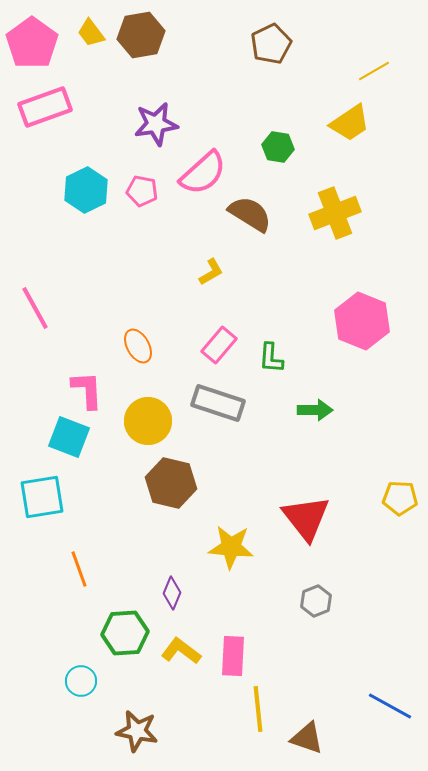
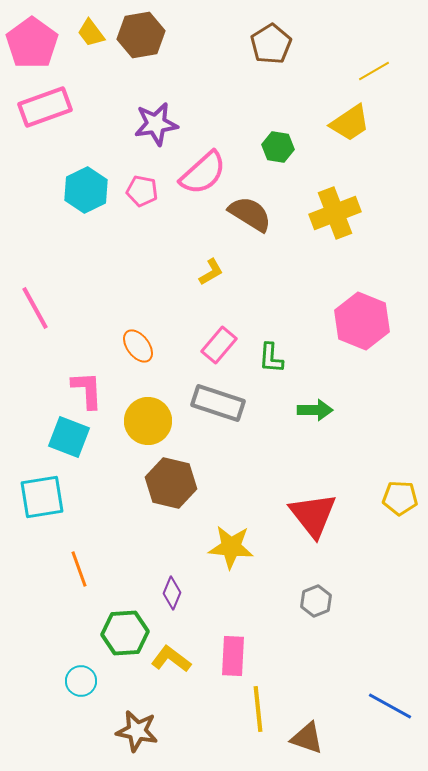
brown pentagon at (271, 44): rotated 6 degrees counterclockwise
orange ellipse at (138, 346): rotated 8 degrees counterclockwise
red triangle at (306, 518): moved 7 px right, 3 px up
yellow L-shape at (181, 651): moved 10 px left, 8 px down
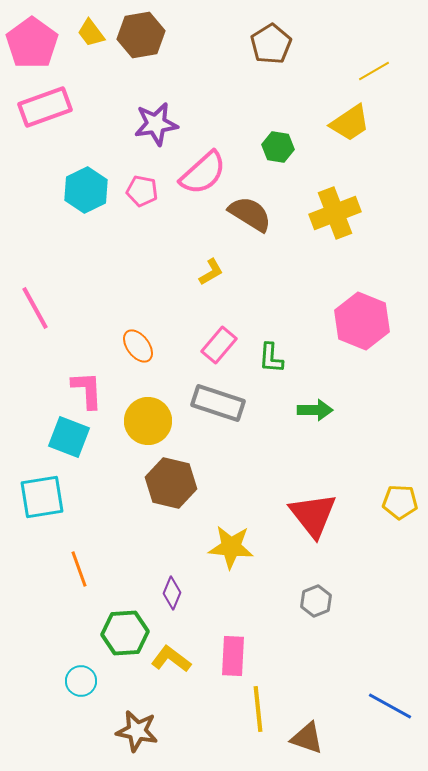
yellow pentagon at (400, 498): moved 4 px down
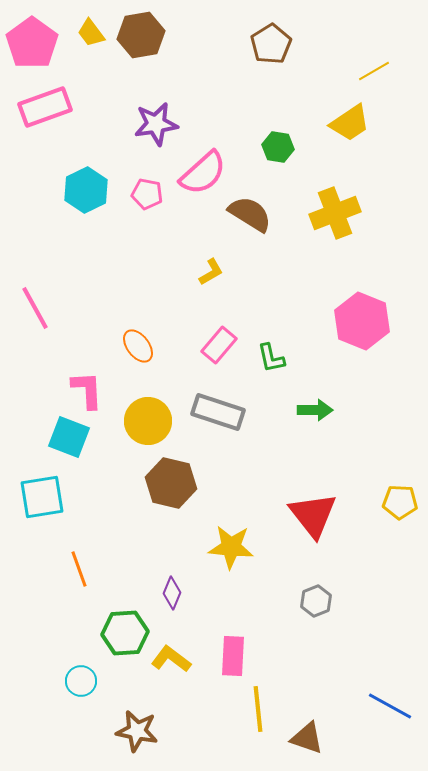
pink pentagon at (142, 191): moved 5 px right, 3 px down
green L-shape at (271, 358): rotated 16 degrees counterclockwise
gray rectangle at (218, 403): moved 9 px down
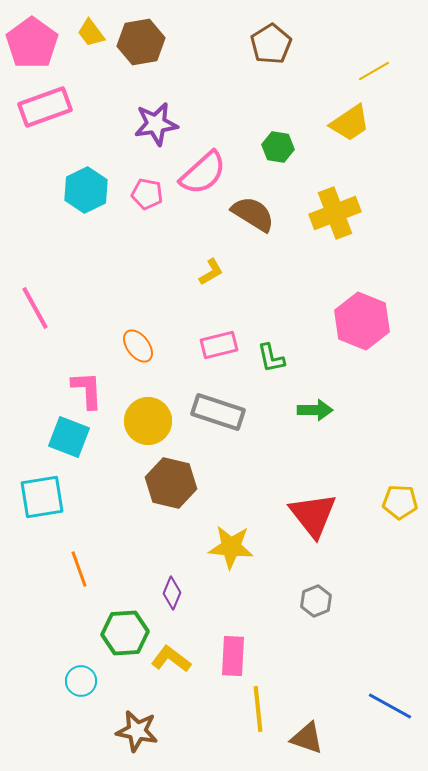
brown hexagon at (141, 35): moved 7 px down
brown semicircle at (250, 214): moved 3 px right
pink rectangle at (219, 345): rotated 36 degrees clockwise
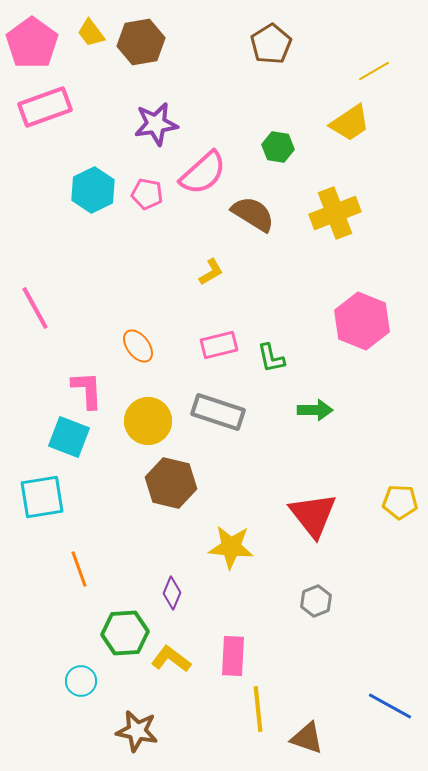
cyan hexagon at (86, 190): moved 7 px right
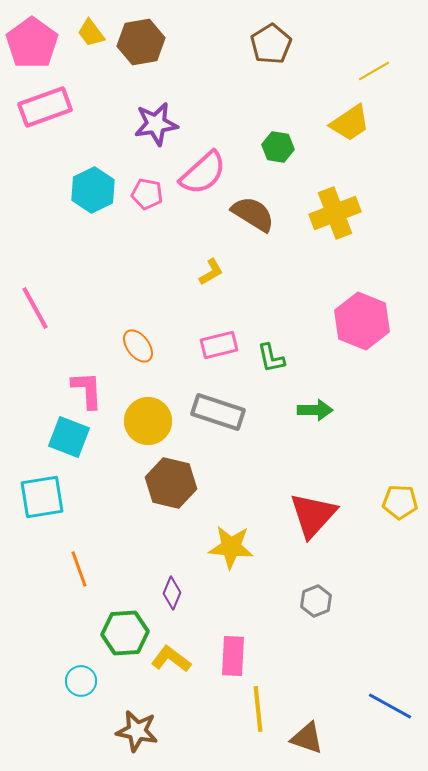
red triangle at (313, 515): rotated 20 degrees clockwise
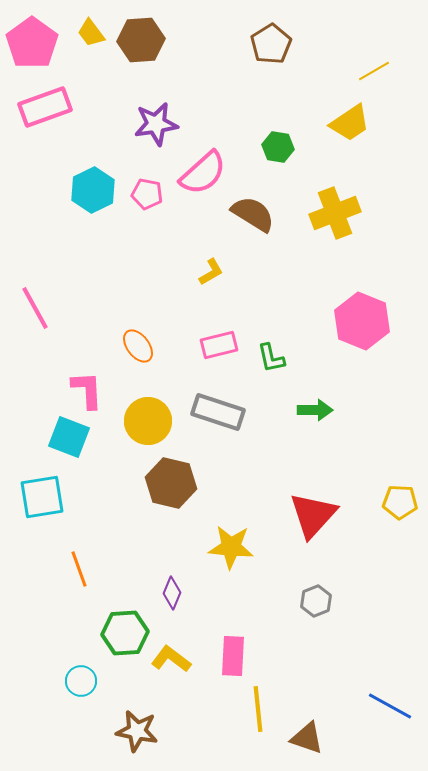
brown hexagon at (141, 42): moved 2 px up; rotated 6 degrees clockwise
